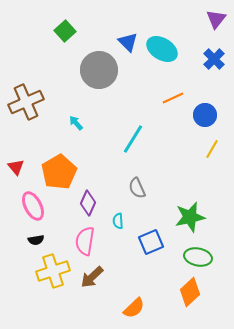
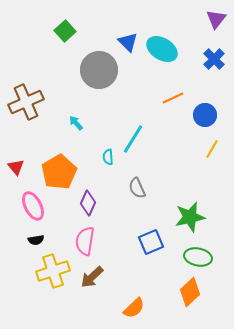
cyan semicircle: moved 10 px left, 64 px up
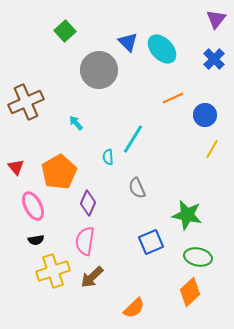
cyan ellipse: rotated 16 degrees clockwise
green star: moved 3 px left, 2 px up; rotated 24 degrees clockwise
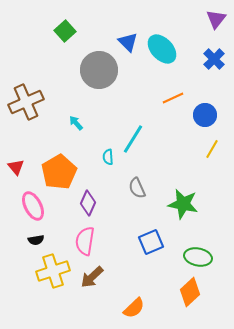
green star: moved 4 px left, 11 px up
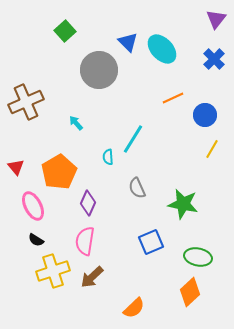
black semicircle: rotated 42 degrees clockwise
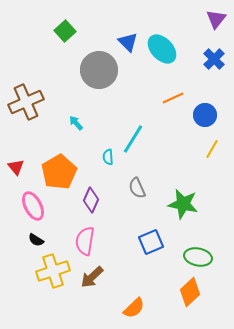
purple diamond: moved 3 px right, 3 px up
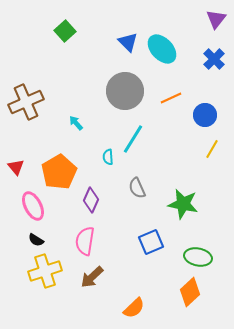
gray circle: moved 26 px right, 21 px down
orange line: moved 2 px left
yellow cross: moved 8 px left
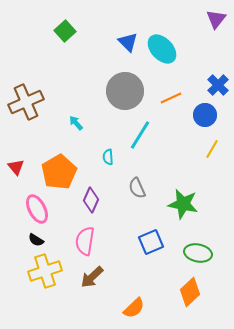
blue cross: moved 4 px right, 26 px down
cyan line: moved 7 px right, 4 px up
pink ellipse: moved 4 px right, 3 px down
green ellipse: moved 4 px up
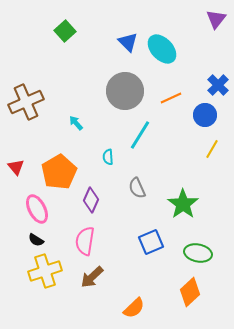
green star: rotated 24 degrees clockwise
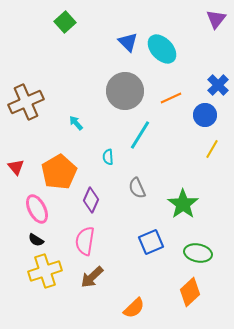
green square: moved 9 px up
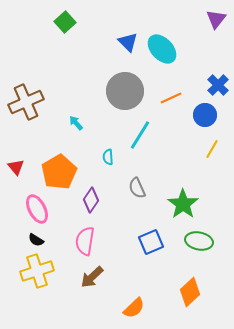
purple diamond: rotated 10 degrees clockwise
green ellipse: moved 1 px right, 12 px up
yellow cross: moved 8 px left
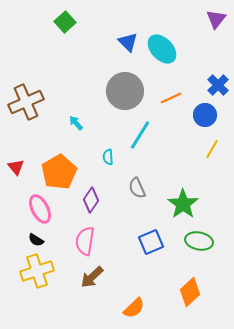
pink ellipse: moved 3 px right
